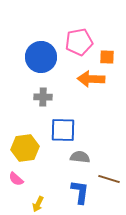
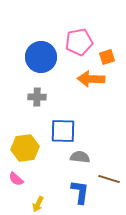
orange square: rotated 21 degrees counterclockwise
gray cross: moved 6 px left
blue square: moved 1 px down
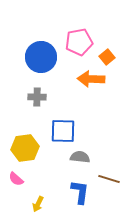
orange square: rotated 21 degrees counterclockwise
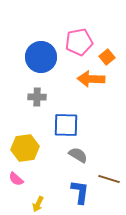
blue square: moved 3 px right, 6 px up
gray semicircle: moved 2 px left, 2 px up; rotated 24 degrees clockwise
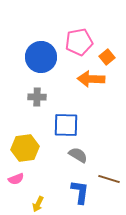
pink semicircle: rotated 63 degrees counterclockwise
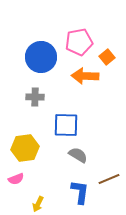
orange arrow: moved 6 px left, 3 px up
gray cross: moved 2 px left
brown line: rotated 40 degrees counterclockwise
